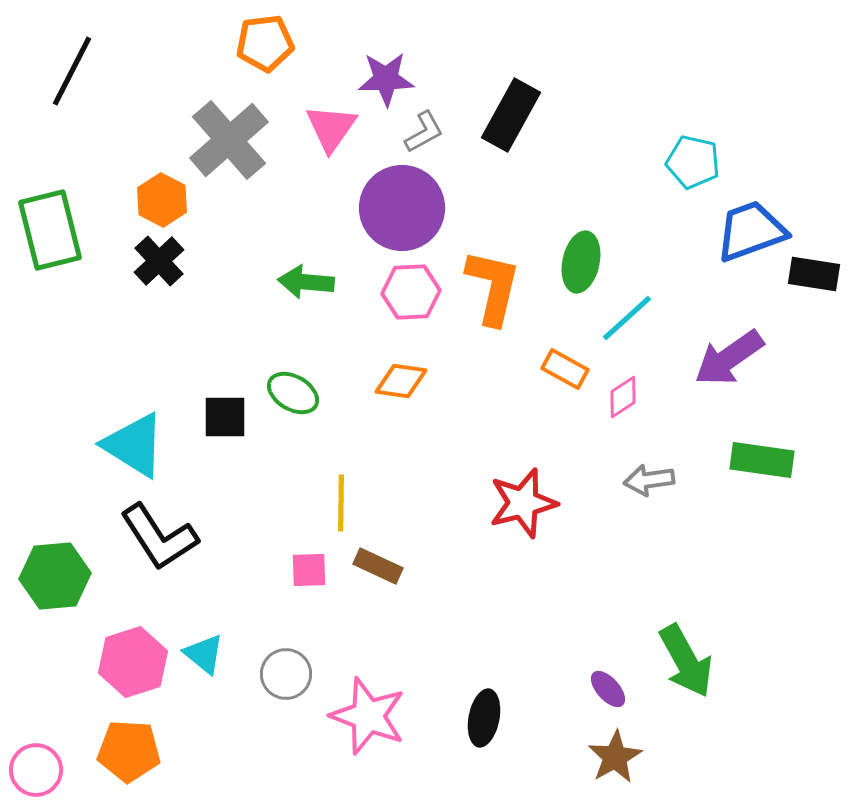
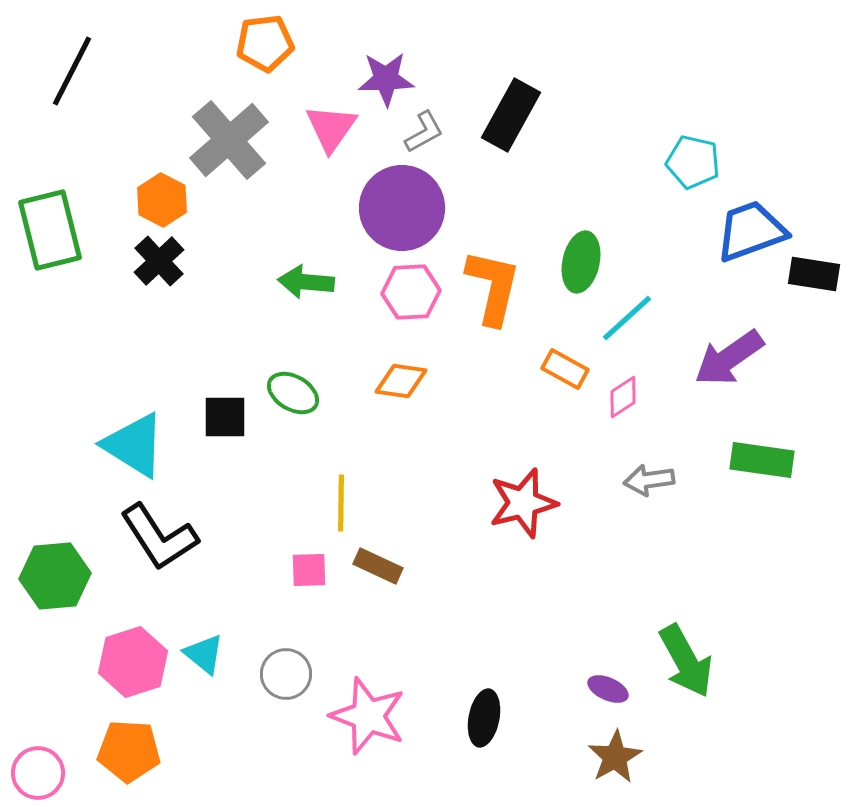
purple ellipse at (608, 689): rotated 24 degrees counterclockwise
pink circle at (36, 770): moved 2 px right, 3 px down
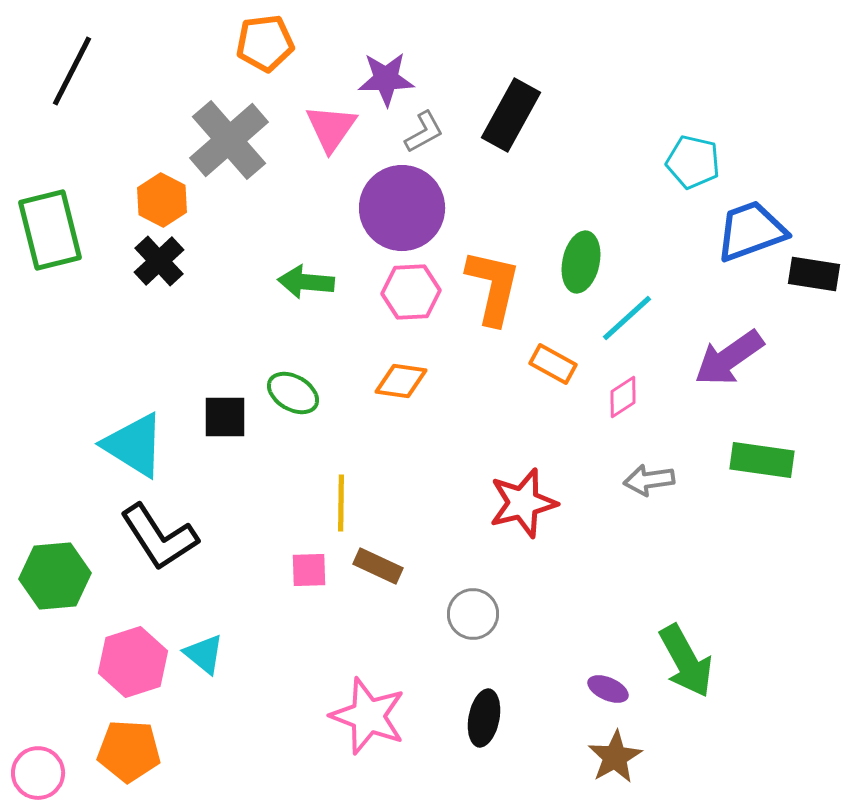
orange rectangle at (565, 369): moved 12 px left, 5 px up
gray circle at (286, 674): moved 187 px right, 60 px up
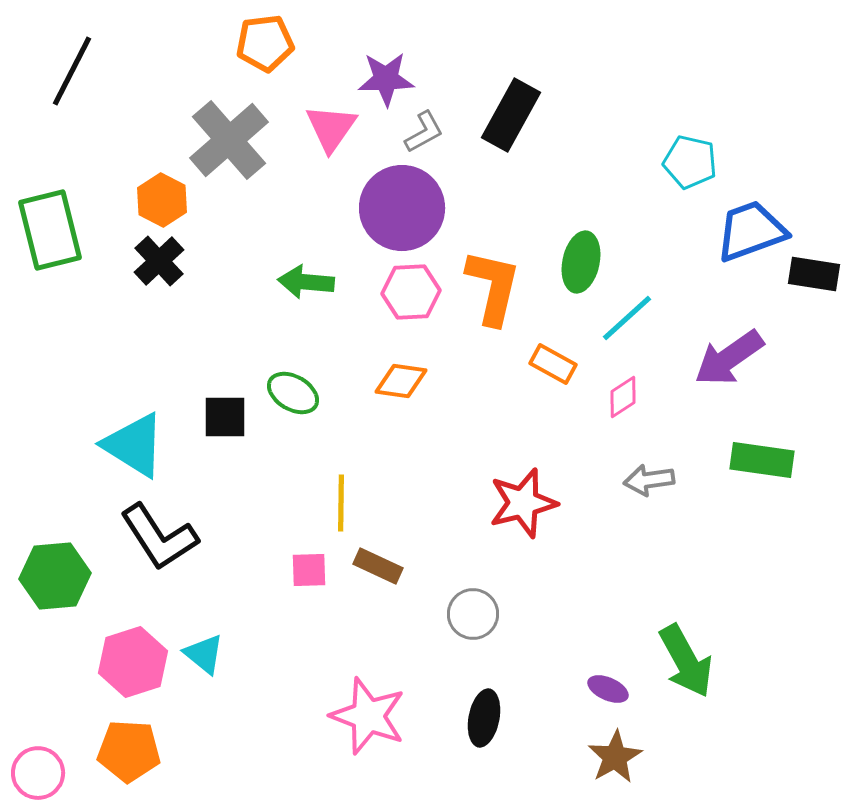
cyan pentagon at (693, 162): moved 3 px left
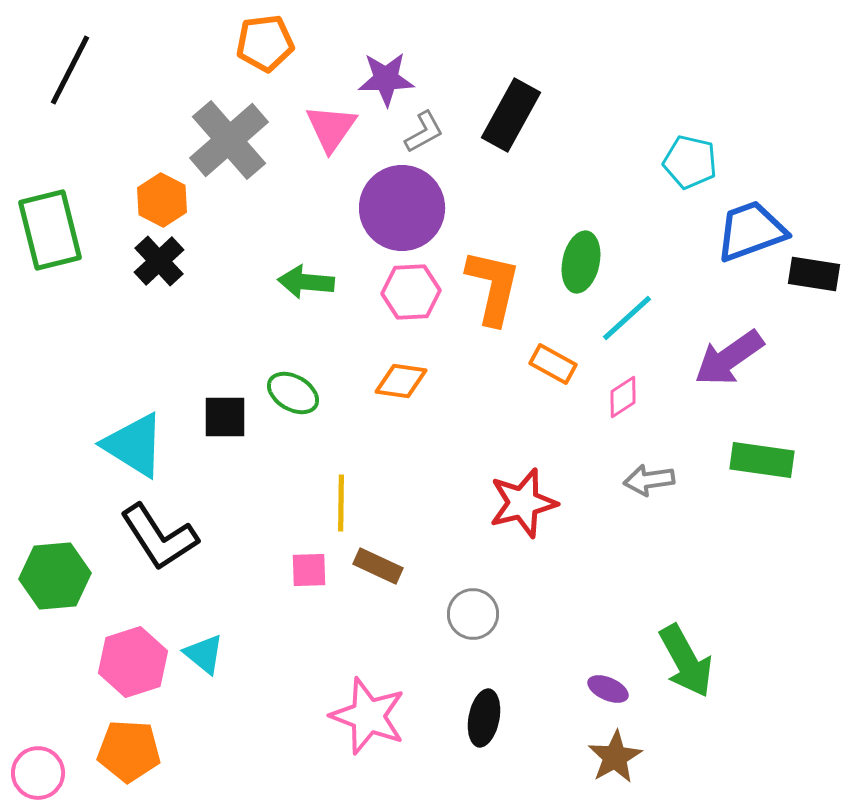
black line at (72, 71): moved 2 px left, 1 px up
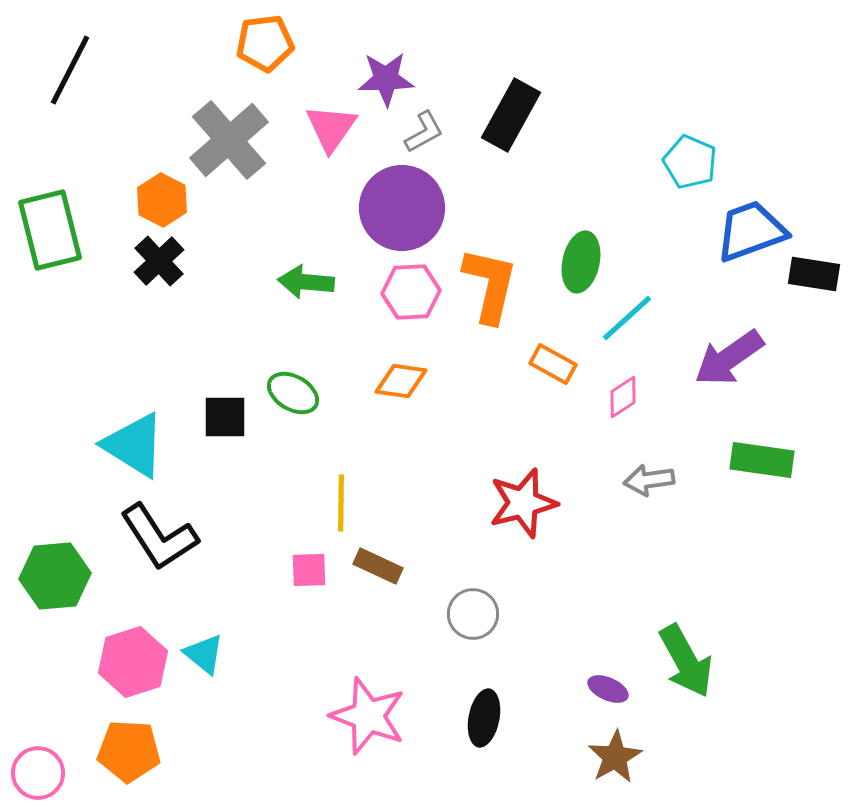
cyan pentagon at (690, 162): rotated 10 degrees clockwise
orange L-shape at (493, 287): moved 3 px left, 2 px up
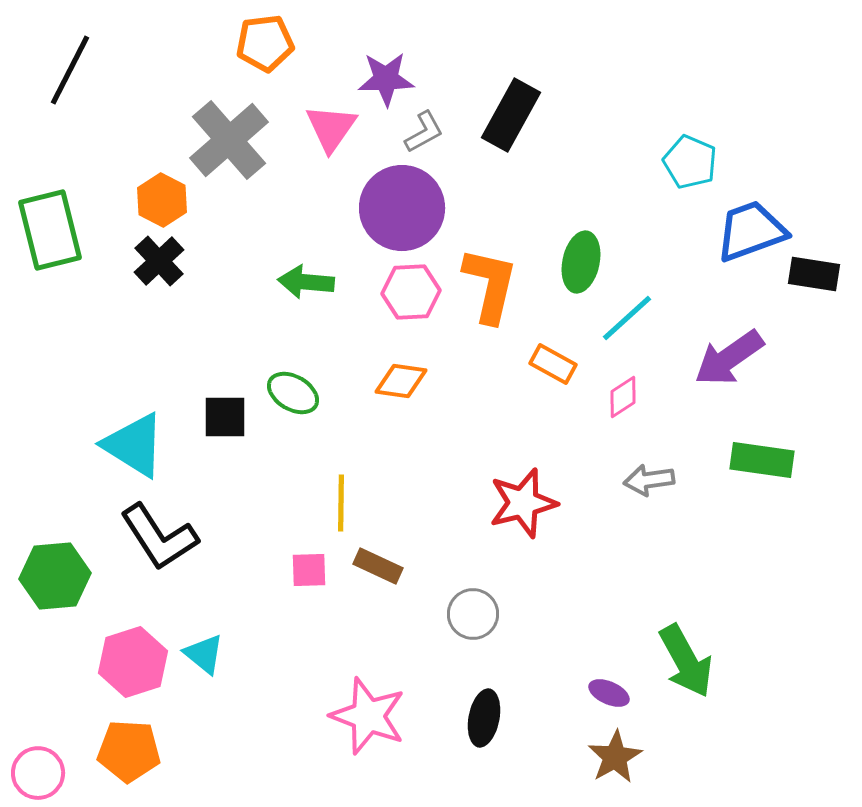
purple ellipse at (608, 689): moved 1 px right, 4 px down
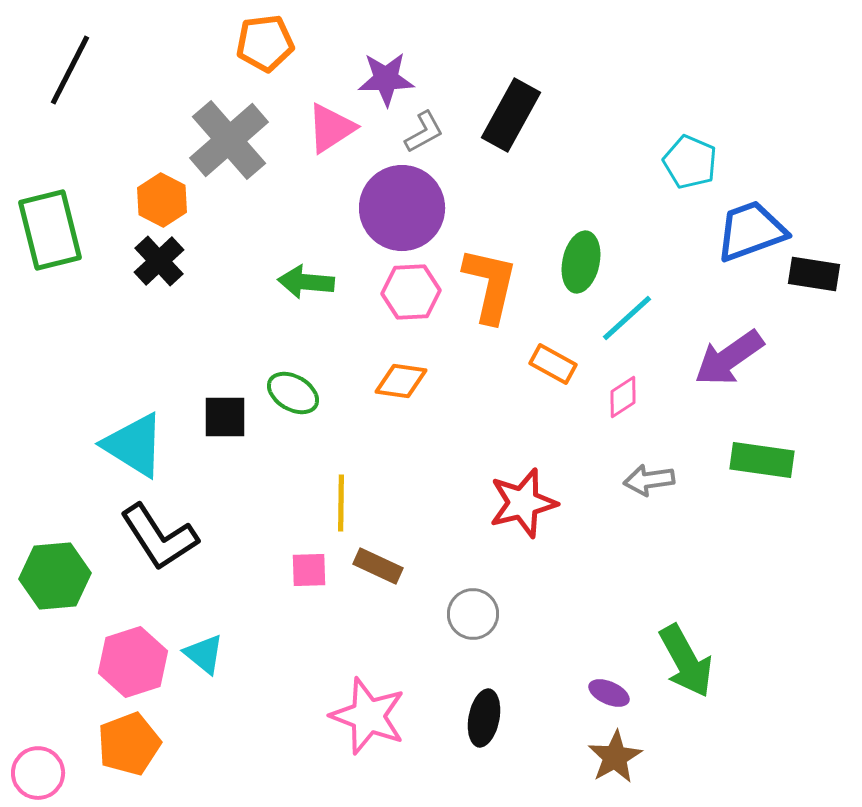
pink triangle at (331, 128): rotated 22 degrees clockwise
orange pentagon at (129, 751): moved 7 px up; rotated 24 degrees counterclockwise
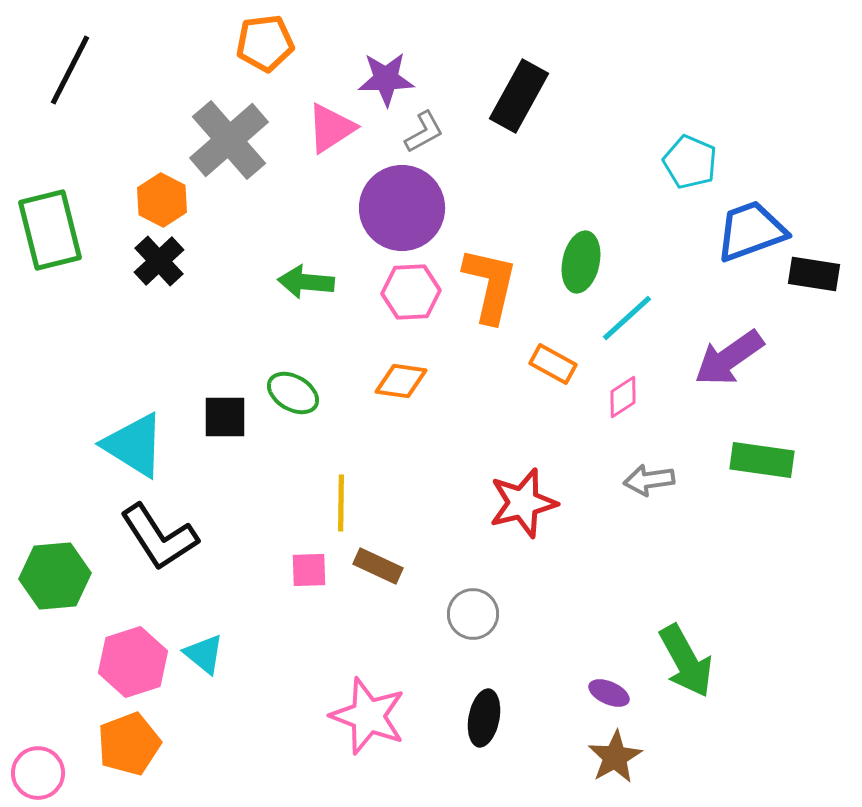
black rectangle at (511, 115): moved 8 px right, 19 px up
